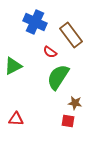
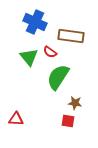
brown rectangle: moved 1 px down; rotated 45 degrees counterclockwise
green triangle: moved 16 px right, 9 px up; rotated 42 degrees counterclockwise
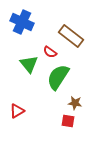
blue cross: moved 13 px left
brown rectangle: rotated 30 degrees clockwise
green triangle: moved 7 px down
red triangle: moved 1 px right, 8 px up; rotated 35 degrees counterclockwise
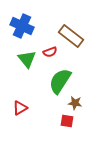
blue cross: moved 4 px down
red semicircle: rotated 56 degrees counterclockwise
green triangle: moved 2 px left, 5 px up
green semicircle: moved 2 px right, 4 px down
red triangle: moved 3 px right, 3 px up
red square: moved 1 px left
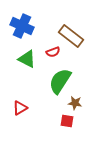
red semicircle: moved 3 px right
green triangle: rotated 24 degrees counterclockwise
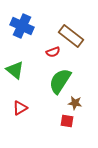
green triangle: moved 12 px left, 11 px down; rotated 12 degrees clockwise
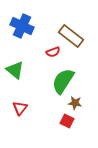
green semicircle: moved 3 px right
red triangle: rotated 21 degrees counterclockwise
red square: rotated 16 degrees clockwise
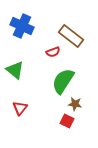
brown star: moved 1 px down
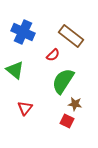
blue cross: moved 1 px right, 6 px down
red semicircle: moved 3 px down; rotated 24 degrees counterclockwise
red triangle: moved 5 px right
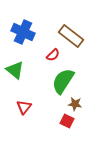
red triangle: moved 1 px left, 1 px up
